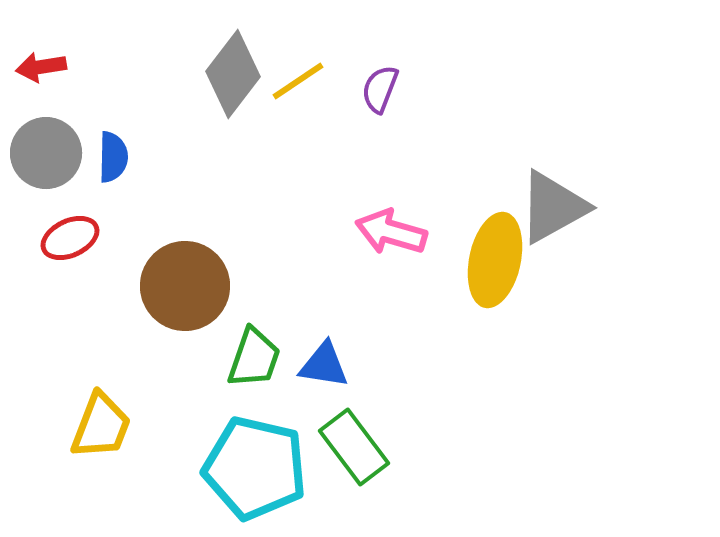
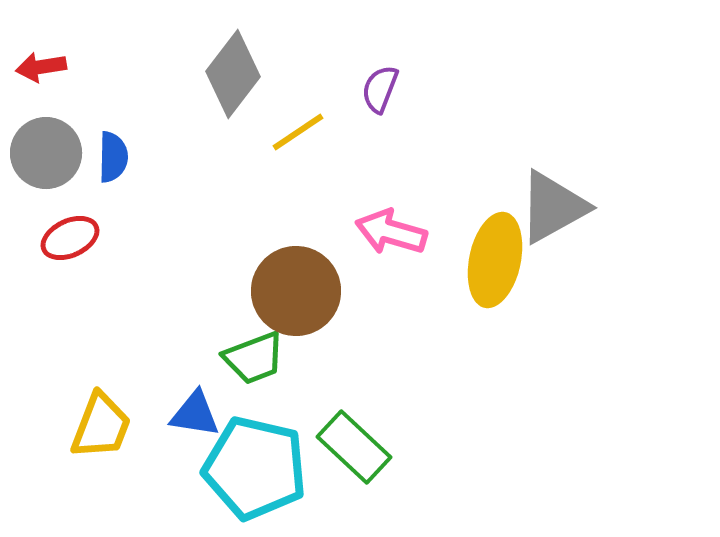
yellow line: moved 51 px down
brown circle: moved 111 px right, 5 px down
green trapezoid: rotated 50 degrees clockwise
blue triangle: moved 129 px left, 49 px down
green rectangle: rotated 10 degrees counterclockwise
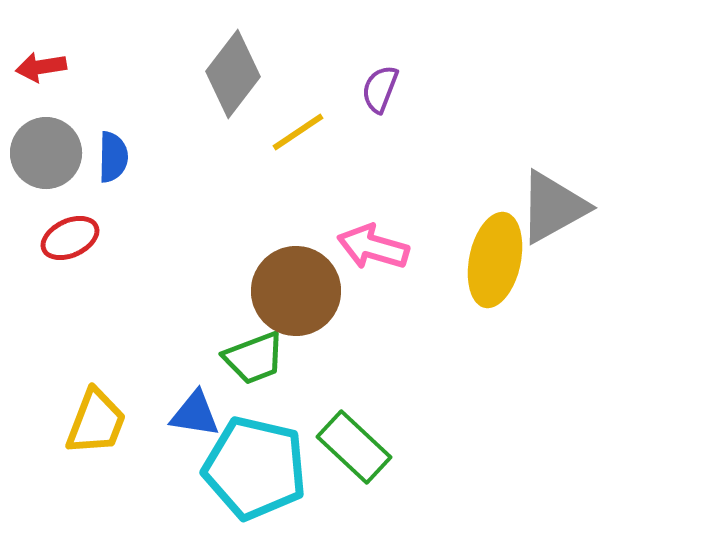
pink arrow: moved 18 px left, 15 px down
yellow trapezoid: moved 5 px left, 4 px up
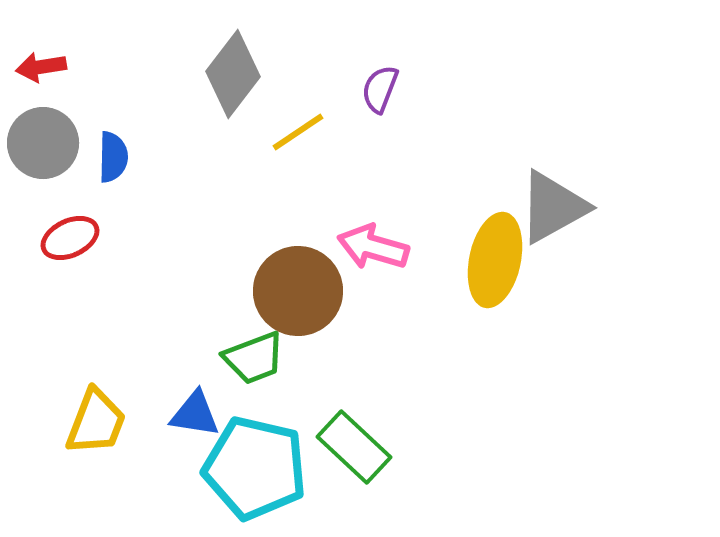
gray circle: moved 3 px left, 10 px up
brown circle: moved 2 px right
